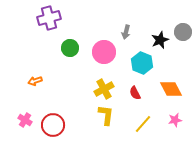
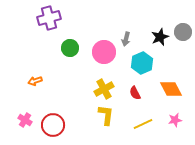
gray arrow: moved 7 px down
black star: moved 3 px up
cyan hexagon: rotated 15 degrees clockwise
yellow line: rotated 24 degrees clockwise
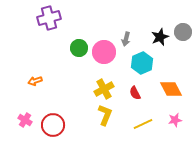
green circle: moved 9 px right
yellow L-shape: moved 1 px left; rotated 15 degrees clockwise
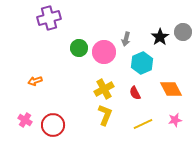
black star: rotated 12 degrees counterclockwise
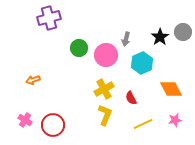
pink circle: moved 2 px right, 3 px down
orange arrow: moved 2 px left, 1 px up
red semicircle: moved 4 px left, 5 px down
